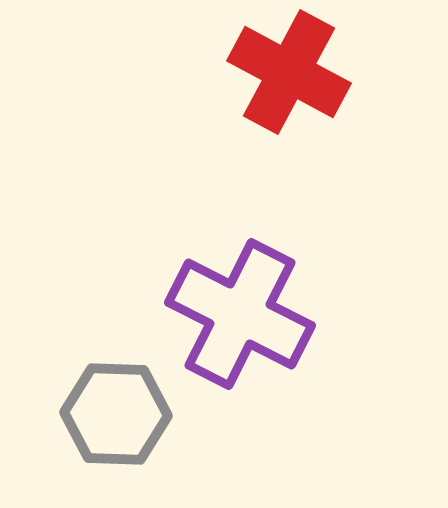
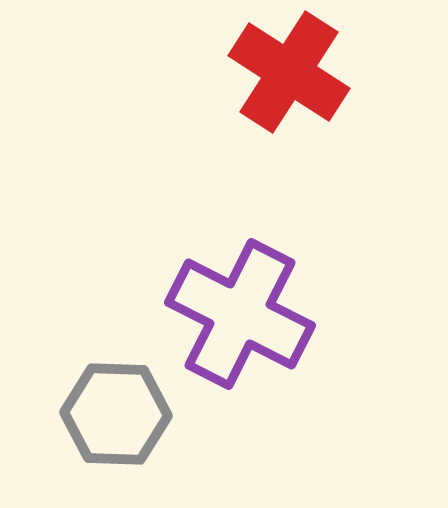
red cross: rotated 5 degrees clockwise
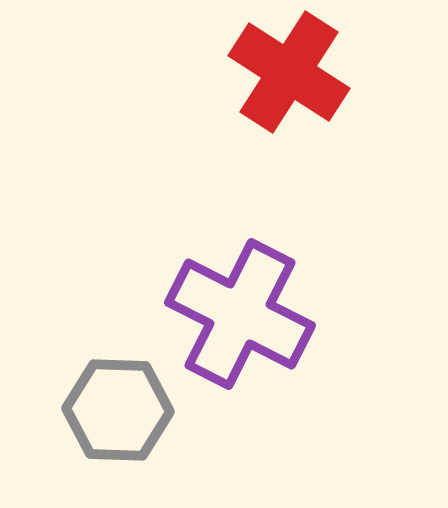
gray hexagon: moved 2 px right, 4 px up
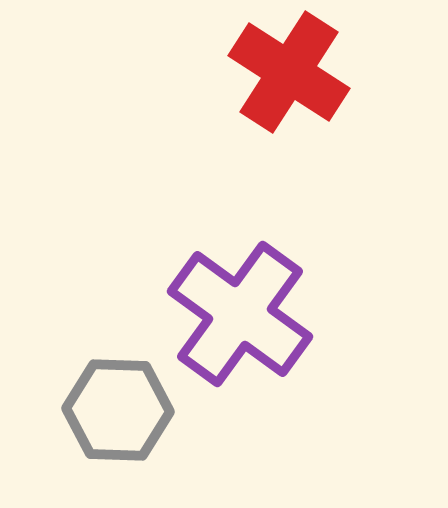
purple cross: rotated 9 degrees clockwise
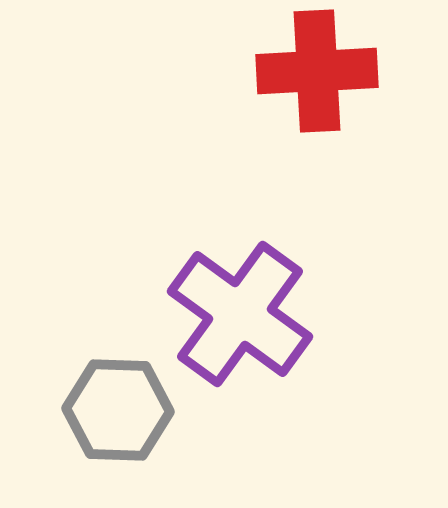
red cross: moved 28 px right, 1 px up; rotated 36 degrees counterclockwise
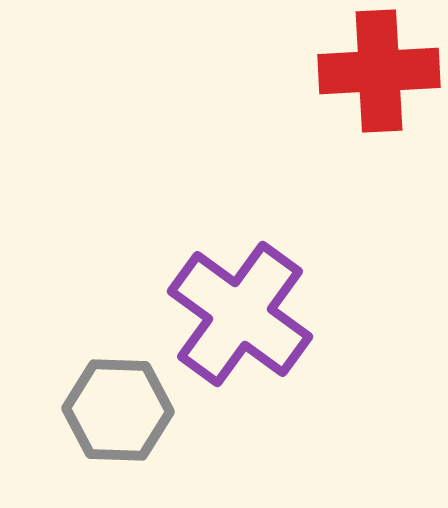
red cross: moved 62 px right
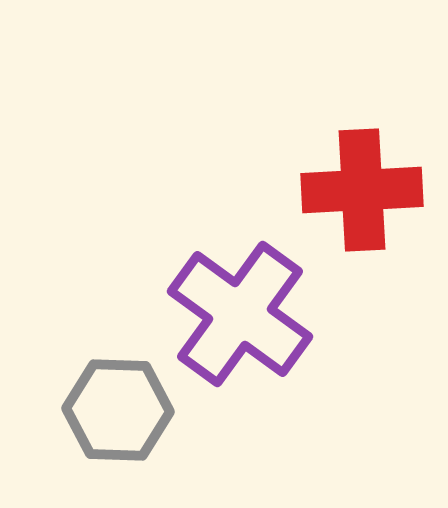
red cross: moved 17 px left, 119 px down
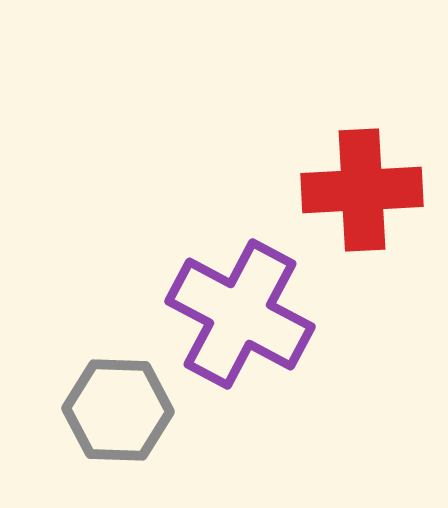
purple cross: rotated 8 degrees counterclockwise
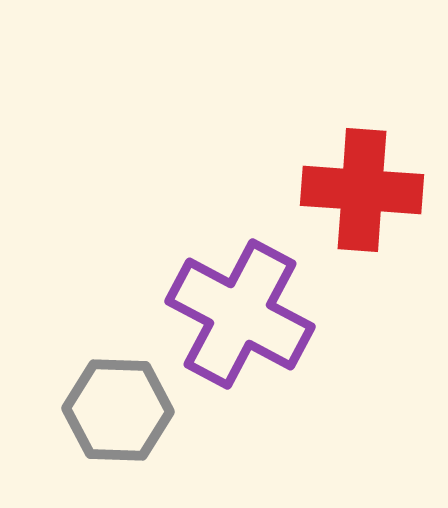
red cross: rotated 7 degrees clockwise
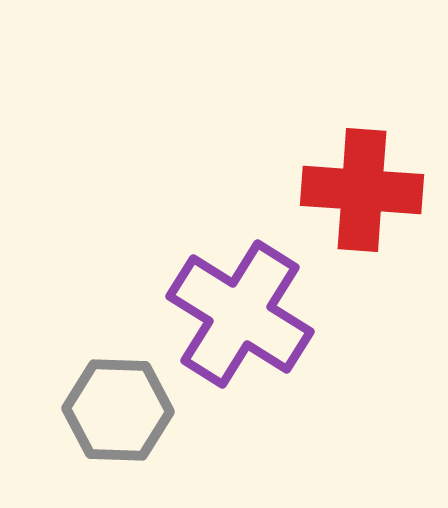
purple cross: rotated 4 degrees clockwise
